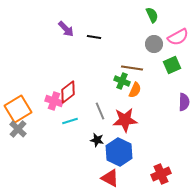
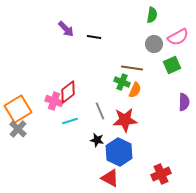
green semicircle: rotated 35 degrees clockwise
green cross: moved 1 px down
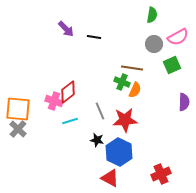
orange square: rotated 36 degrees clockwise
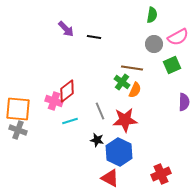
green cross: rotated 14 degrees clockwise
red diamond: moved 1 px left, 1 px up
gray cross: moved 1 px down; rotated 24 degrees counterclockwise
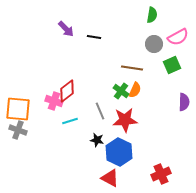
green cross: moved 1 px left, 9 px down
